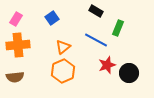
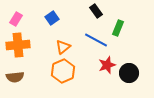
black rectangle: rotated 24 degrees clockwise
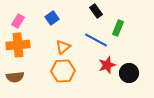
pink rectangle: moved 2 px right, 2 px down
orange hexagon: rotated 20 degrees clockwise
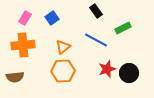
pink rectangle: moved 7 px right, 3 px up
green rectangle: moved 5 px right; rotated 42 degrees clockwise
orange cross: moved 5 px right
red star: moved 4 px down
